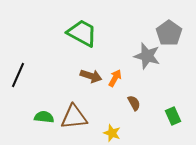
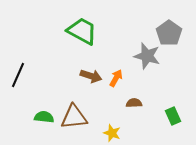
green trapezoid: moved 2 px up
orange arrow: moved 1 px right
brown semicircle: rotated 63 degrees counterclockwise
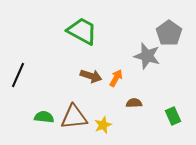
yellow star: moved 9 px left, 8 px up; rotated 30 degrees clockwise
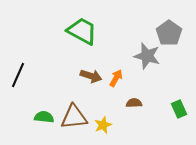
green rectangle: moved 6 px right, 7 px up
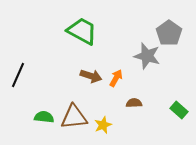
green rectangle: moved 1 px down; rotated 24 degrees counterclockwise
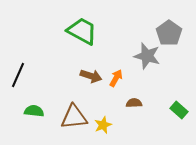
green semicircle: moved 10 px left, 6 px up
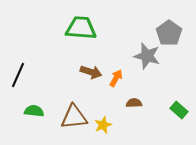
green trapezoid: moved 1 px left, 3 px up; rotated 24 degrees counterclockwise
brown arrow: moved 4 px up
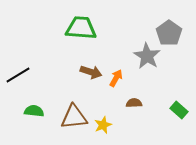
gray star: rotated 16 degrees clockwise
black line: rotated 35 degrees clockwise
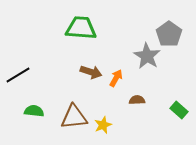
gray pentagon: moved 1 px down
brown semicircle: moved 3 px right, 3 px up
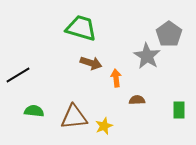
green trapezoid: rotated 12 degrees clockwise
brown arrow: moved 9 px up
orange arrow: rotated 36 degrees counterclockwise
green rectangle: rotated 48 degrees clockwise
yellow star: moved 1 px right, 1 px down
